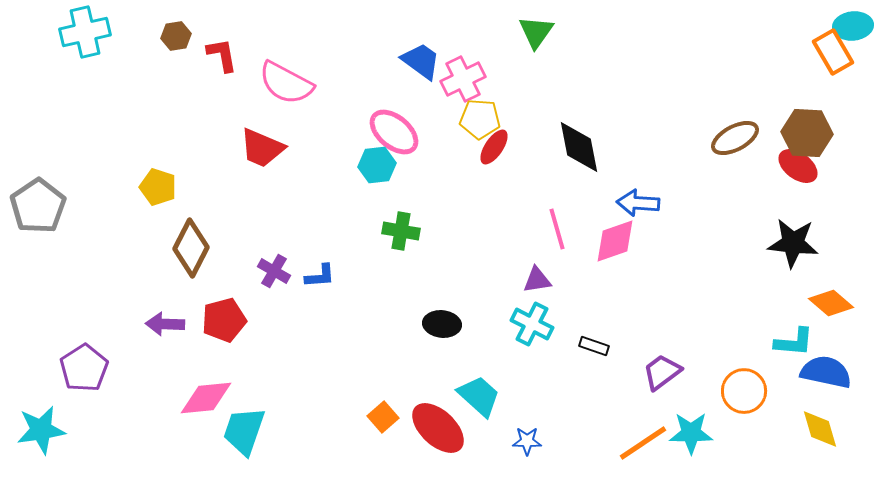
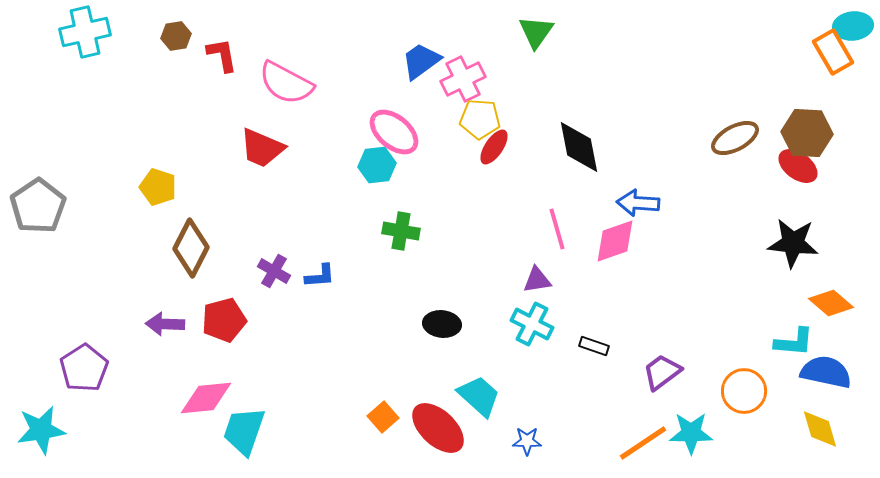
blue trapezoid at (421, 61): rotated 72 degrees counterclockwise
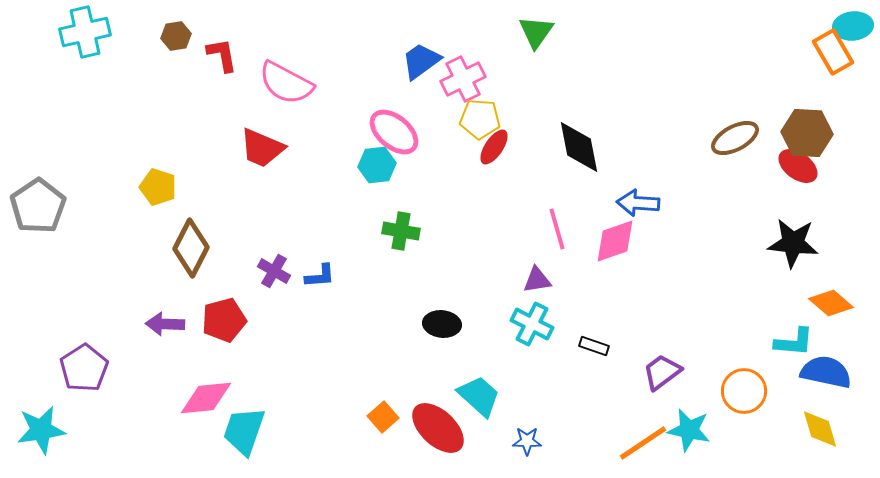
cyan star at (691, 433): moved 2 px left, 3 px up; rotated 12 degrees clockwise
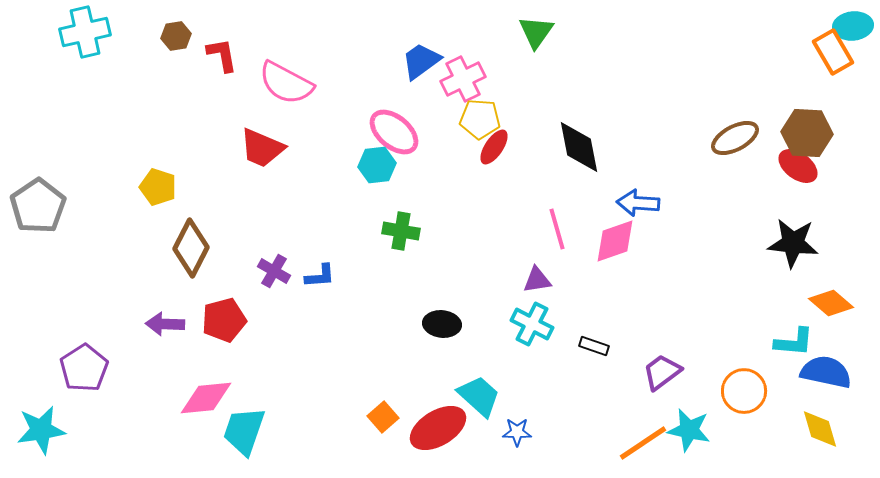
red ellipse at (438, 428): rotated 74 degrees counterclockwise
blue star at (527, 441): moved 10 px left, 9 px up
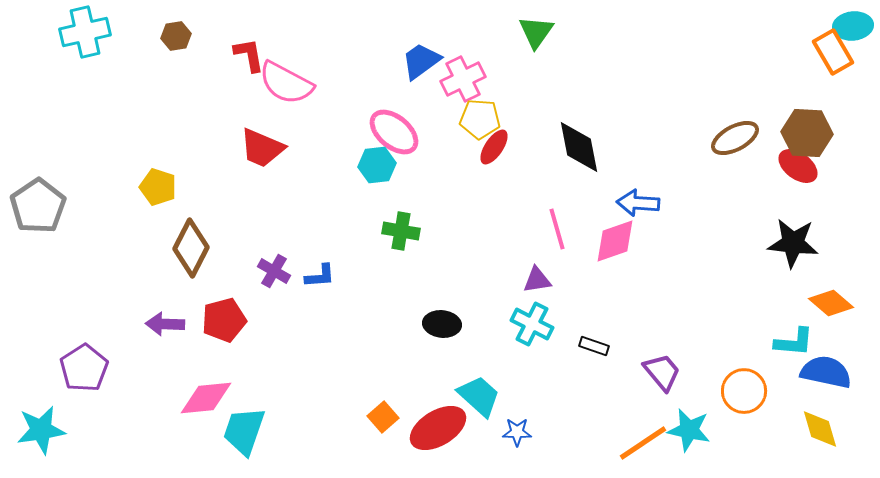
red L-shape at (222, 55): moved 27 px right
purple trapezoid at (662, 372): rotated 87 degrees clockwise
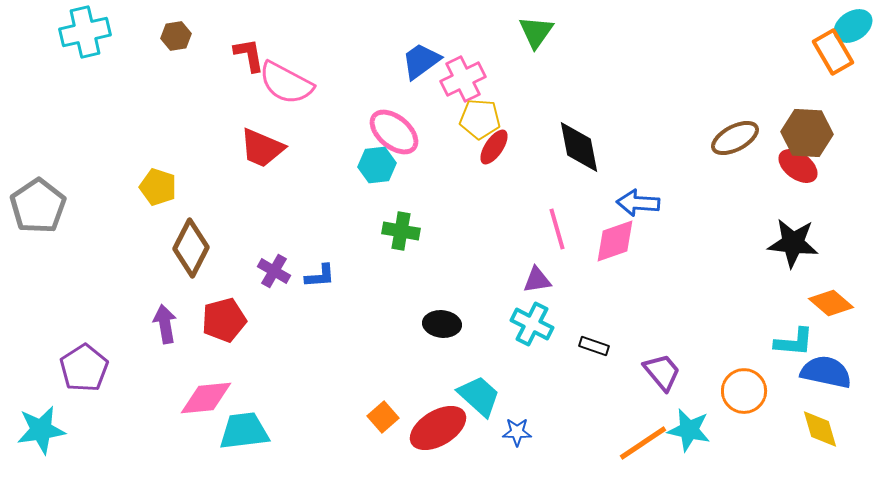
cyan ellipse at (853, 26): rotated 27 degrees counterclockwise
purple arrow at (165, 324): rotated 78 degrees clockwise
cyan trapezoid at (244, 431): rotated 64 degrees clockwise
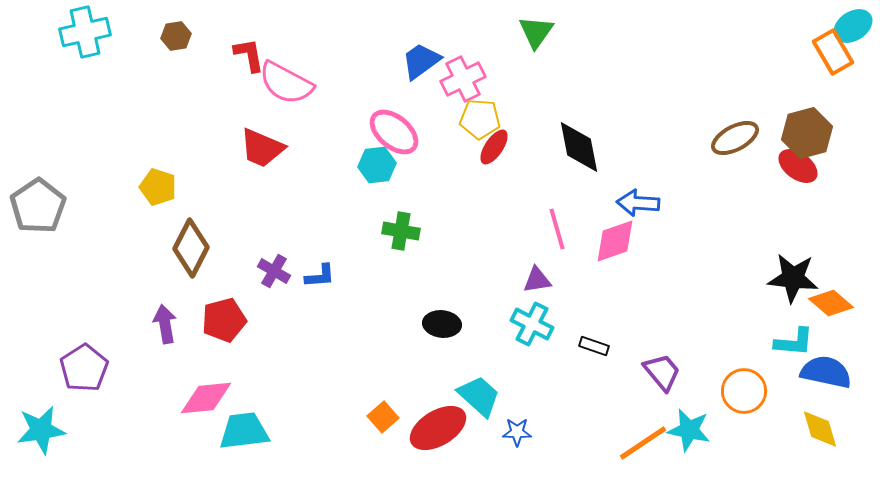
brown hexagon at (807, 133): rotated 18 degrees counterclockwise
black star at (793, 243): moved 35 px down
